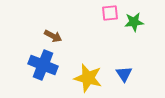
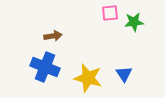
brown arrow: rotated 36 degrees counterclockwise
blue cross: moved 2 px right, 2 px down
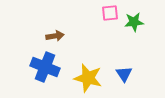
brown arrow: moved 2 px right
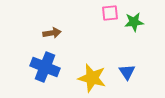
brown arrow: moved 3 px left, 3 px up
blue triangle: moved 3 px right, 2 px up
yellow star: moved 4 px right
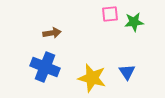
pink square: moved 1 px down
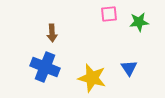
pink square: moved 1 px left
green star: moved 5 px right
brown arrow: rotated 96 degrees clockwise
blue triangle: moved 2 px right, 4 px up
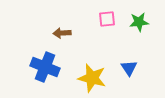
pink square: moved 2 px left, 5 px down
brown arrow: moved 10 px right; rotated 90 degrees clockwise
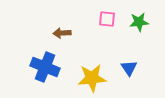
pink square: rotated 12 degrees clockwise
yellow star: rotated 20 degrees counterclockwise
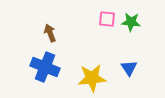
green star: moved 8 px left; rotated 12 degrees clockwise
brown arrow: moved 12 px left; rotated 72 degrees clockwise
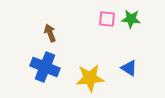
green star: moved 3 px up
blue triangle: rotated 24 degrees counterclockwise
yellow star: moved 2 px left
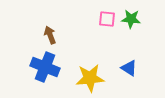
brown arrow: moved 2 px down
